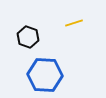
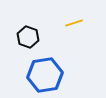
blue hexagon: rotated 12 degrees counterclockwise
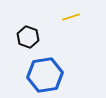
yellow line: moved 3 px left, 6 px up
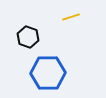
blue hexagon: moved 3 px right, 2 px up; rotated 8 degrees clockwise
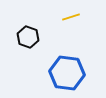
blue hexagon: moved 19 px right; rotated 8 degrees clockwise
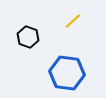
yellow line: moved 2 px right, 4 px down; rotated 24 degrees counterclockwise
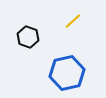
blue hexagon: rotated 20 degrees counterclockwise
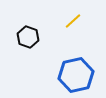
blue hexagon: moved 9 px right, 2 px down
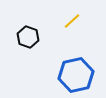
yellow line: moved 1 px left
